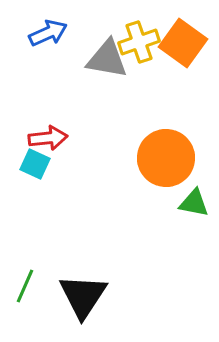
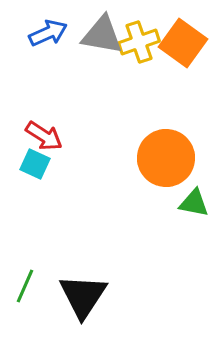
gray triangle: moved 5 px left, 24 px up
red arrow: moved 4 px left, 2 px up; rotated 39 degrees clockwise
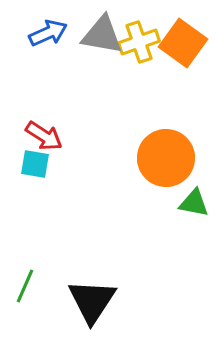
cyan square: rotated 16 degrees counterclockwise
black triangle: moved 9 px right, 5 px down
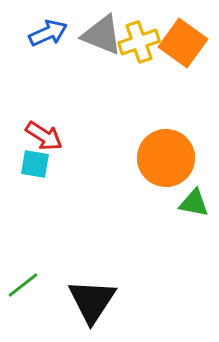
gray triangle: rotated 12 degrees clockwise
green line: moved 2 px left, 1 px up; rotated 28 degrees clockwise
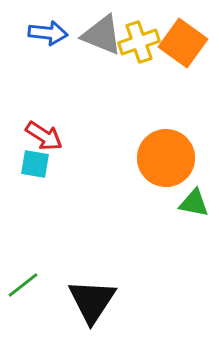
blue arrow: rotated 30 degrees clockwise
